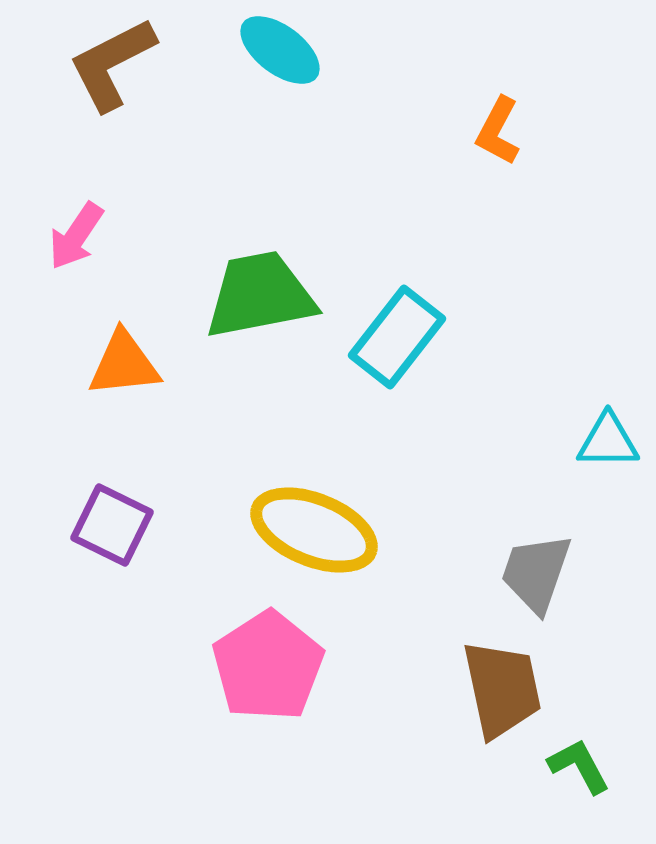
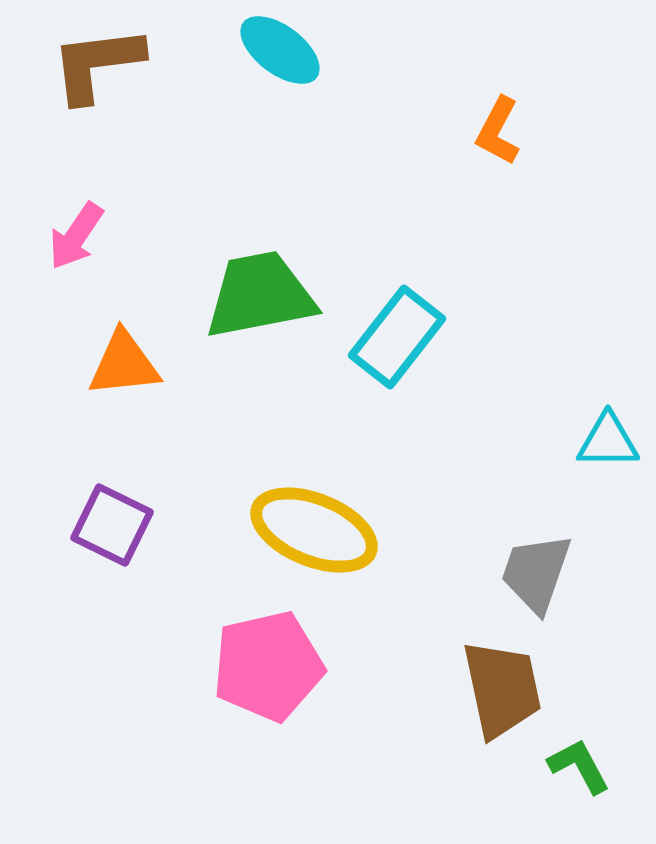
brown L-shape: moved 15 px left; rotated 20 degrees clockwise
pink pentagon: rotated 20 degrees clockwise
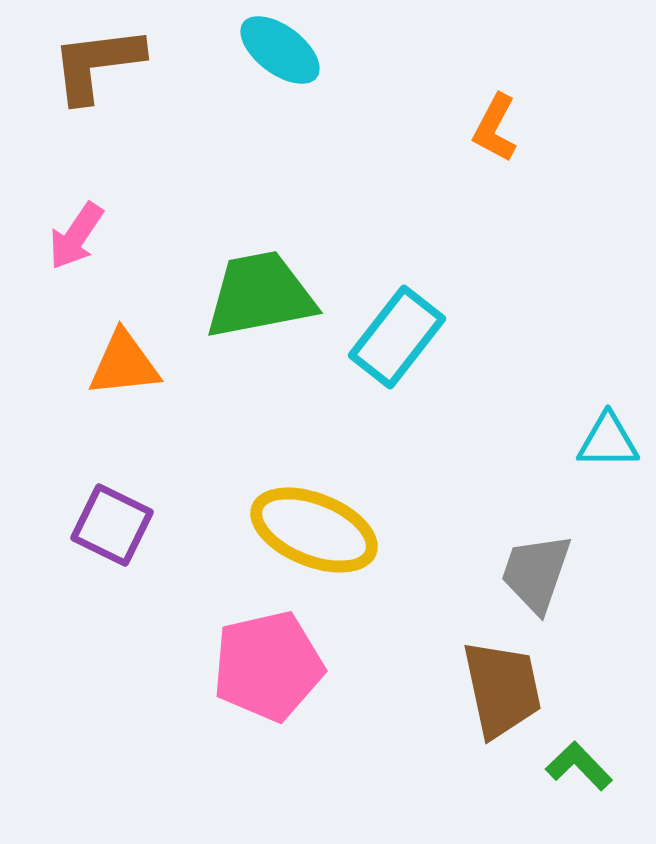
orange L-shape: moved 3 px left, 3 px up
green L-shape: rotated 16 degrees counterclockwise
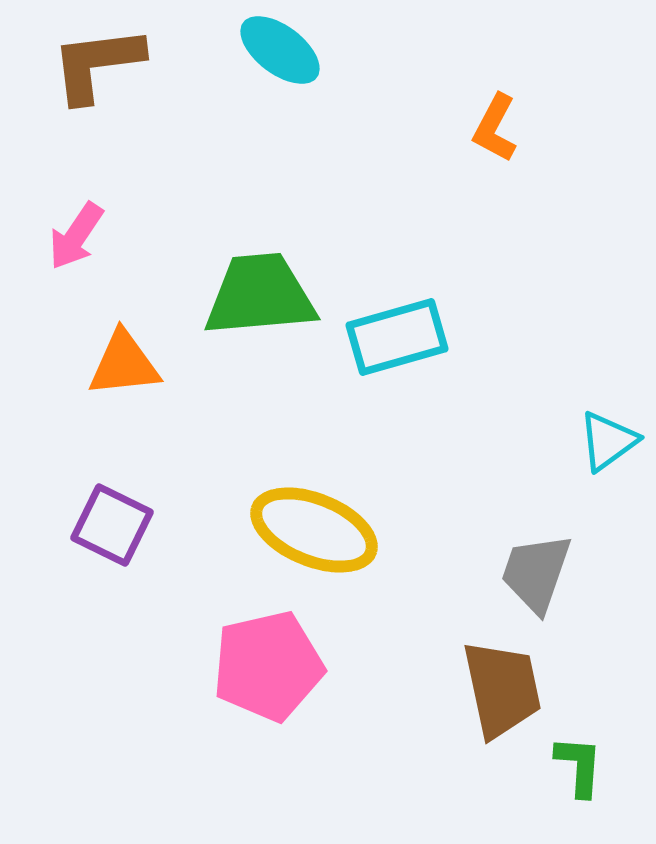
green trapezoid: rotated 6 degrees clockwise
cyan rectangle: rotated 36 degrees clockwise
cyan triangle: rotated 36 degrees counterclockwise
green L-shape: rotated 48 degrees clockwise
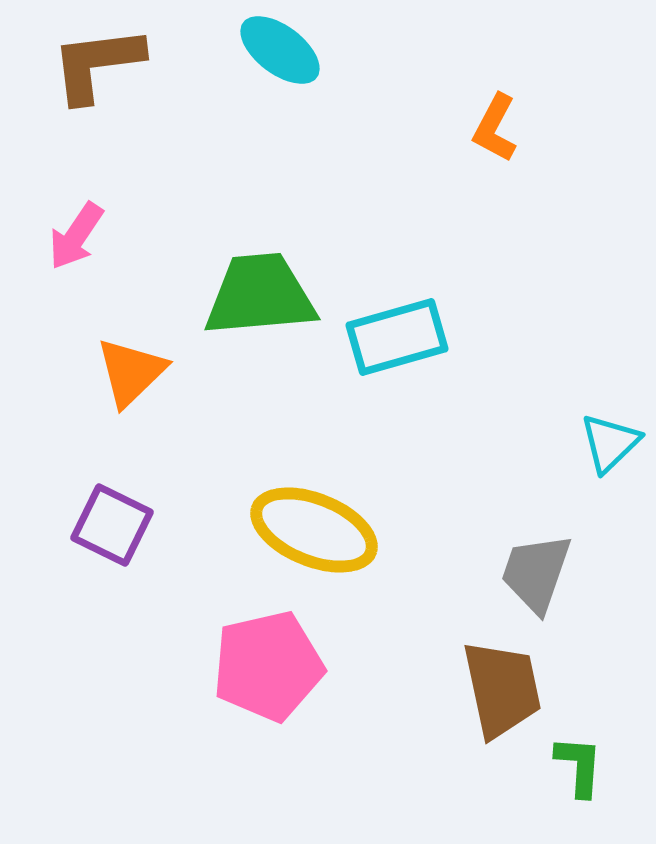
orange triangle: moved 7 px right, 8 px down; rotated 38 degrees counterclockwise
cyan triangle: moved 2 px right, 2 px down; rotated 8 degrees counterclockwise
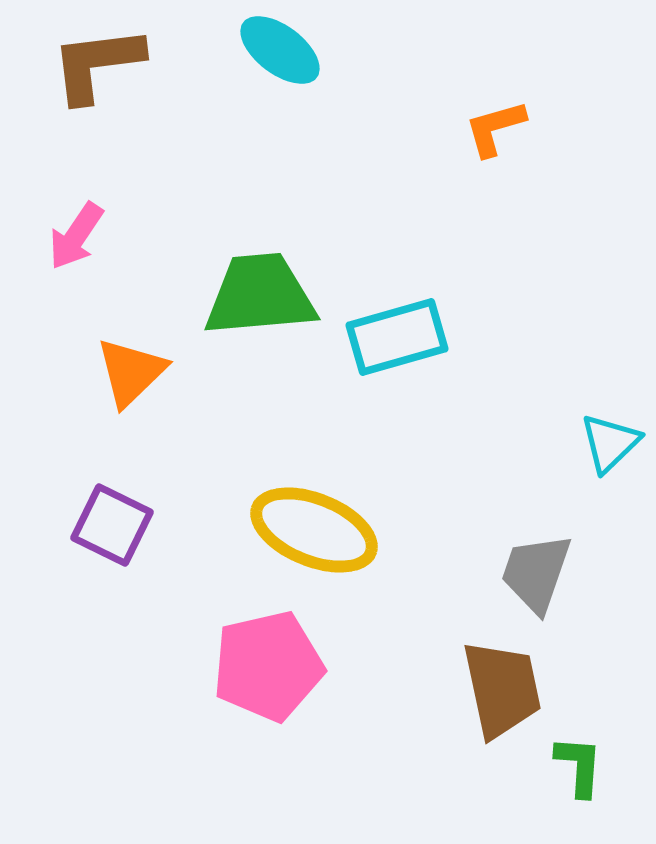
orange L-shape: rotated 46 degrees clockwise
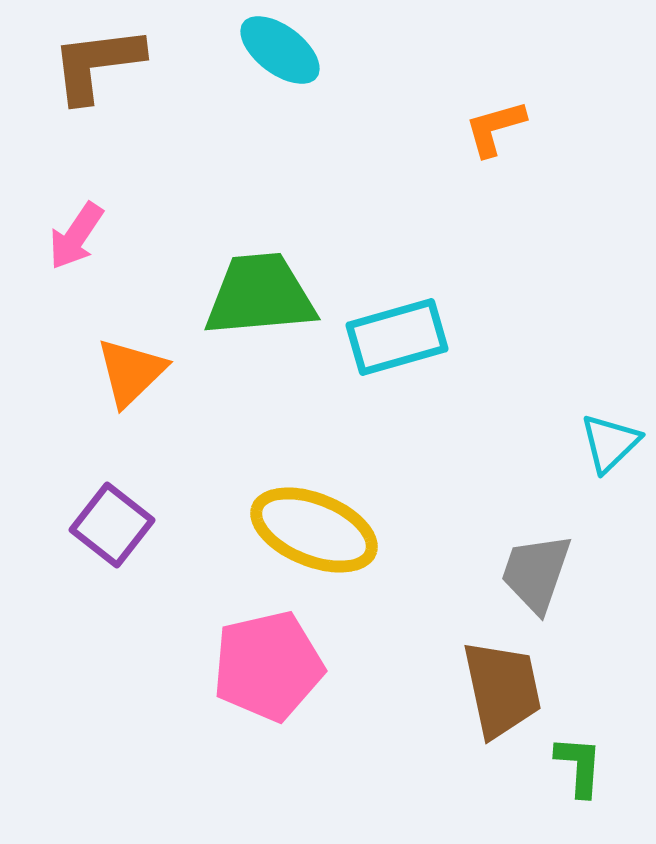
purple square: rotated 12 degrees clockwise
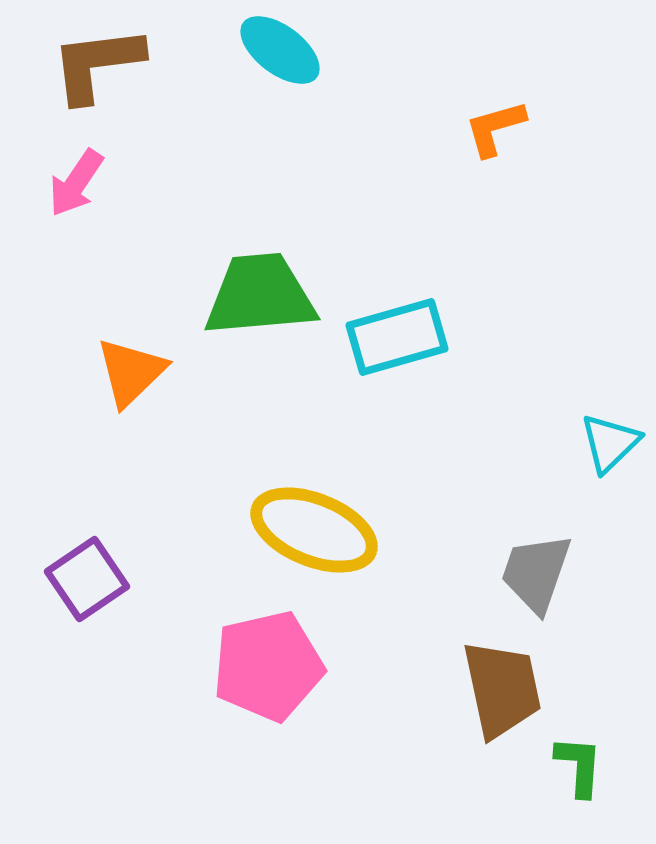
pink arrow: moved 53 px up
purple square: moved 25 px left, 54 px down; rotated 18 degrees clockwise
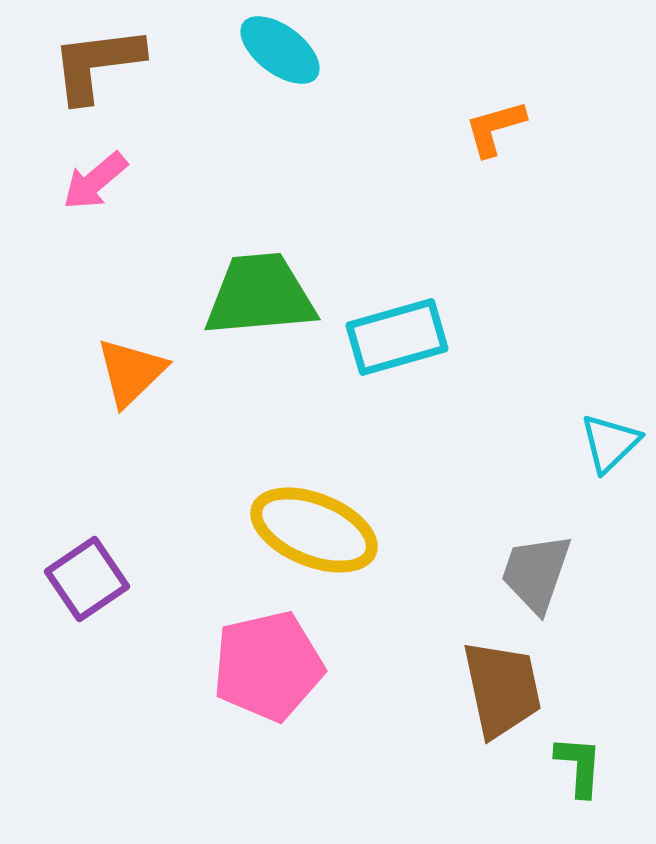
pink arrow: moved 19 px right, 2 px up; rotated 16 degrees clockwise
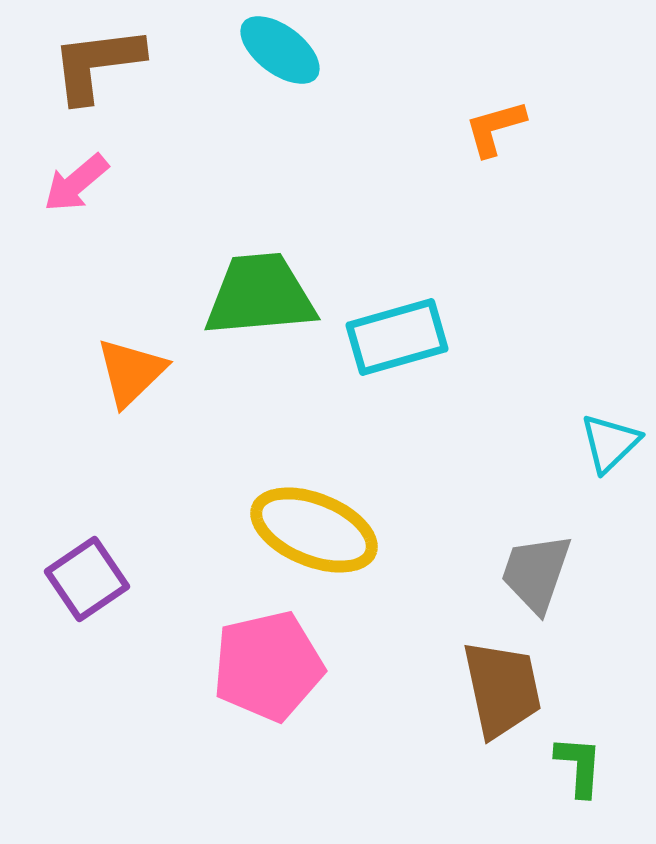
pink arrow: moved 19 px left, 2 px down
